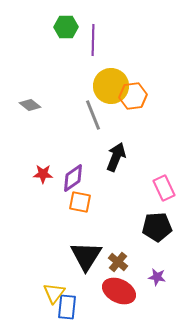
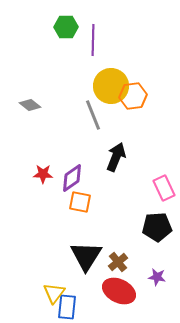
purple diamond: moved 1 px left
brown cross: rotated 12 degrees clockwise
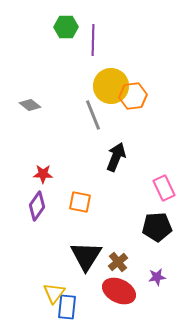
purple diamond: moved 35 px left, 28 px down; rotated 20 degrees counterclockwise
purple star: rotated 18 degrees counterclockwise
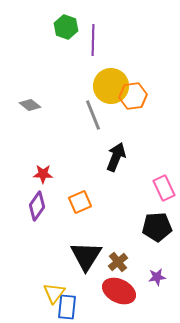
green hexagon: rotated 20 degrees clockwise
orange square: rotated 35 degrees counterclockwise
